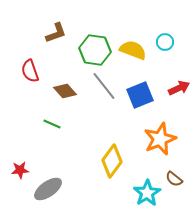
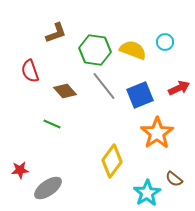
orange star: moved 3 px left, 6 px up; rotated 12 degrees counterclockwise
gray ellipse: moved 1 px up
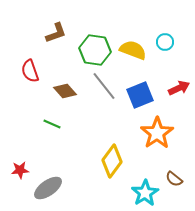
cyan star: moved 2 px left
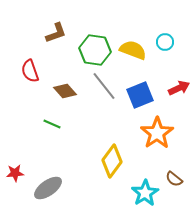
red star: moved 5 px left, 3 px down
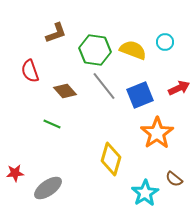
yellow diamond: moved 1 px left, 2 px up; rotated 20 degrees counterclockwise
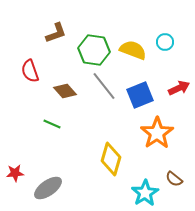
green hexagon: moved 1 px left
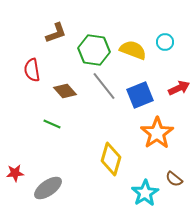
red semicircle: moved 2 px right, 1 px up; rotated 10 degrees clockwise
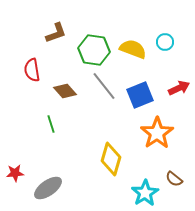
yellow semicircle: moved 1 px up
green line: moved 1 px left; rotated 48 degrees clockwise
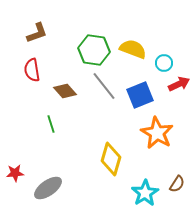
brown L-shape: moved 19 px left
cyan circle: moved 1 px left, 21 px down
red arrow: moved 4 px up
orange star: rotated 8 degrees counterclockwise
brown semicircle: moved 3 px right, 5 px down; rotated 96 degrees counterclockwise
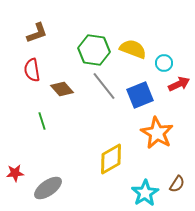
brown diamond: moved 3 px left, 2 px up
green line: moved 9 px left, 3 px up
yellow diamond: rotated 44 degrees clockwise
